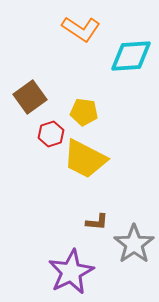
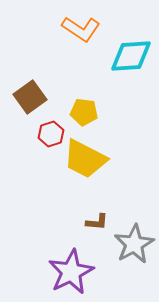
gray star: rotated 6 degrees clockwise
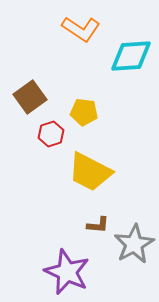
yellow trapezoid: moved 5 px right, 13 px down
brown L-shape: moved 1 px right, 3 px down
purple star: moved 4 px left; rotated 21 degrees counterclockwise
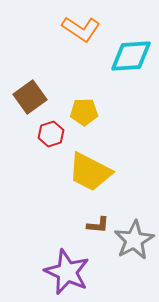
yellow pentagon: rotated 8 degrees counterclockwise
gray star: moved 4 px up
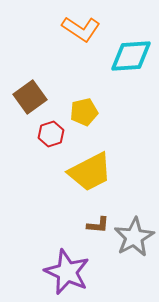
yellow pentagon: rotated 12 degrees counterclockwise
yellow trapezoid: rotated 54 degrees counterclockwise
gray star: moved 3 px up
